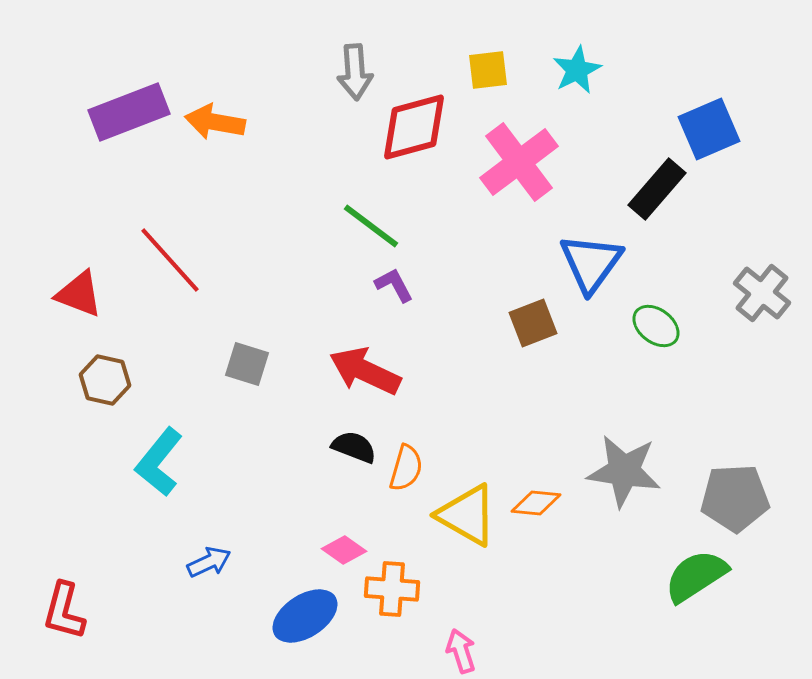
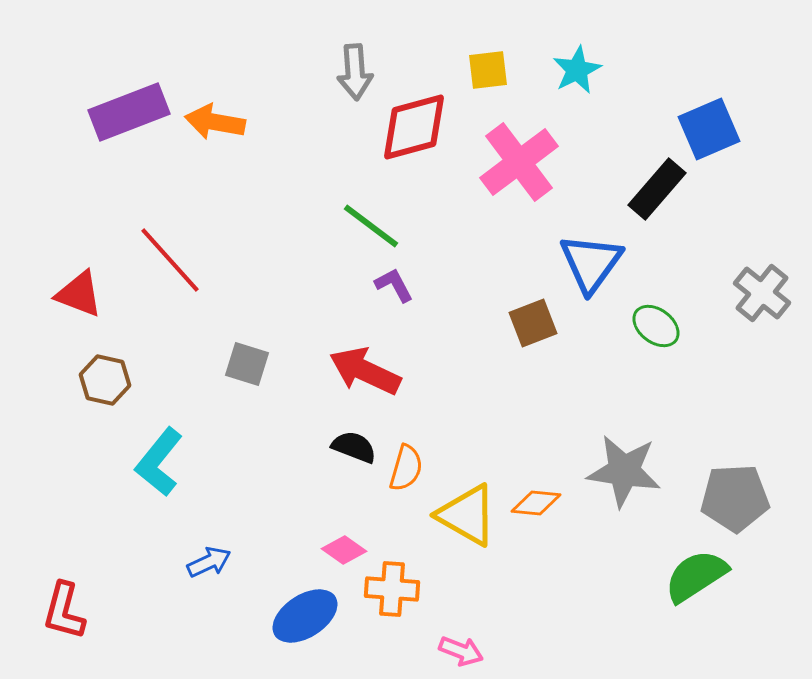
pink arrow: rotated 129 degrees clockwise
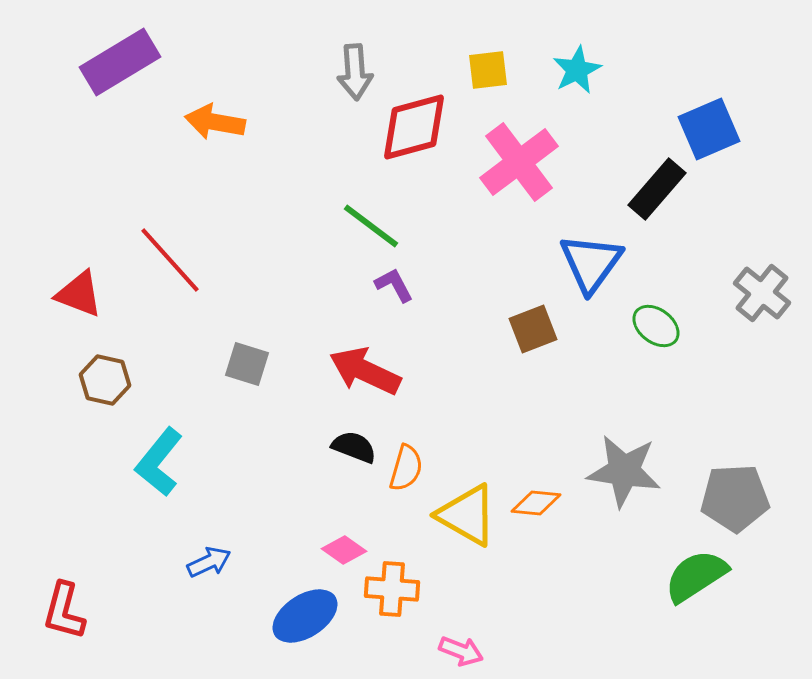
purple rectangle: moved 9 px left, 50 px up; rotated 10 degrees counterclockwise
brown square: moved 6 px down
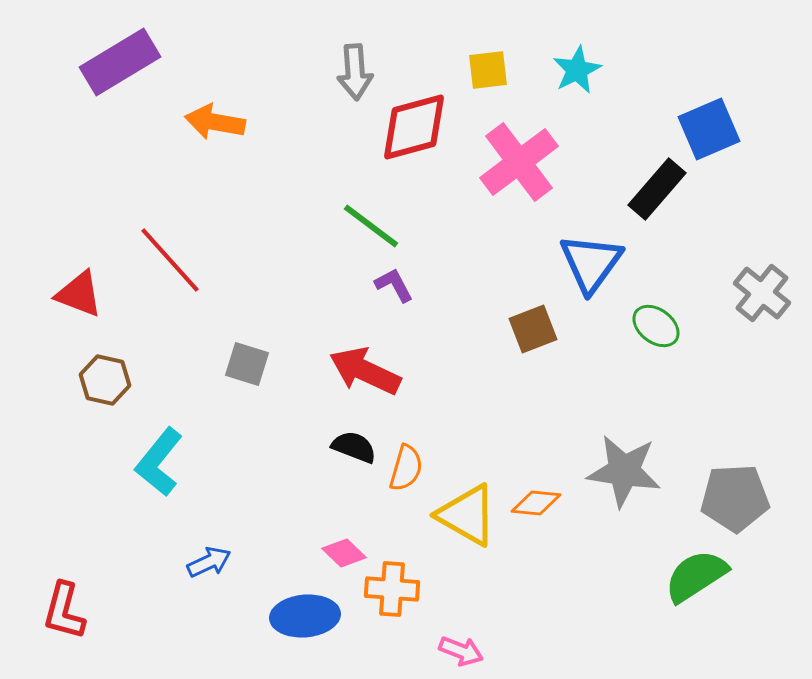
pink diamond: moved 3 px down; rotated 9 degrees clockwise
blue ellipse: rotated 28 degrees clockwise
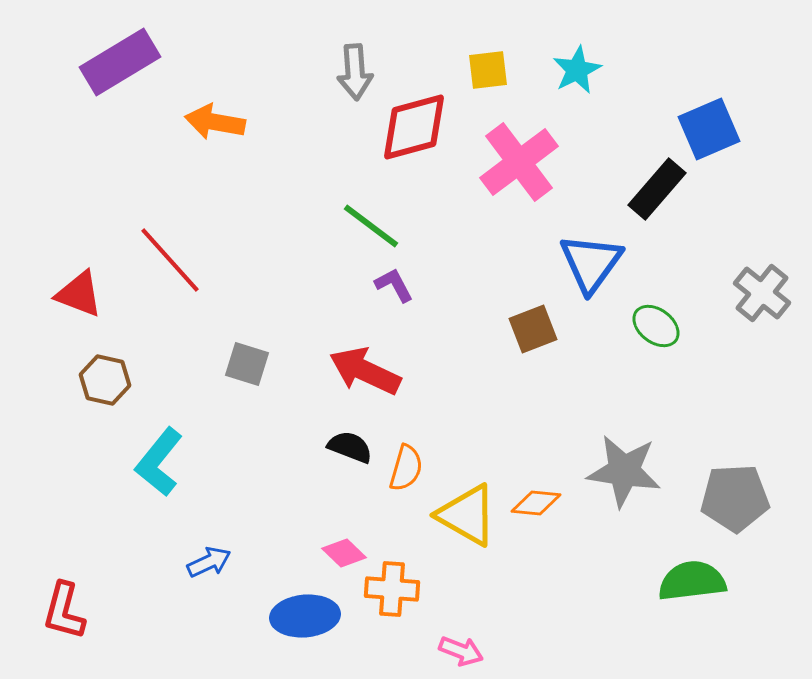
black semicircle: moved 4 px left
green semicircle: moved 4 px left, 5 px down; rotated 26 degrees clockwise
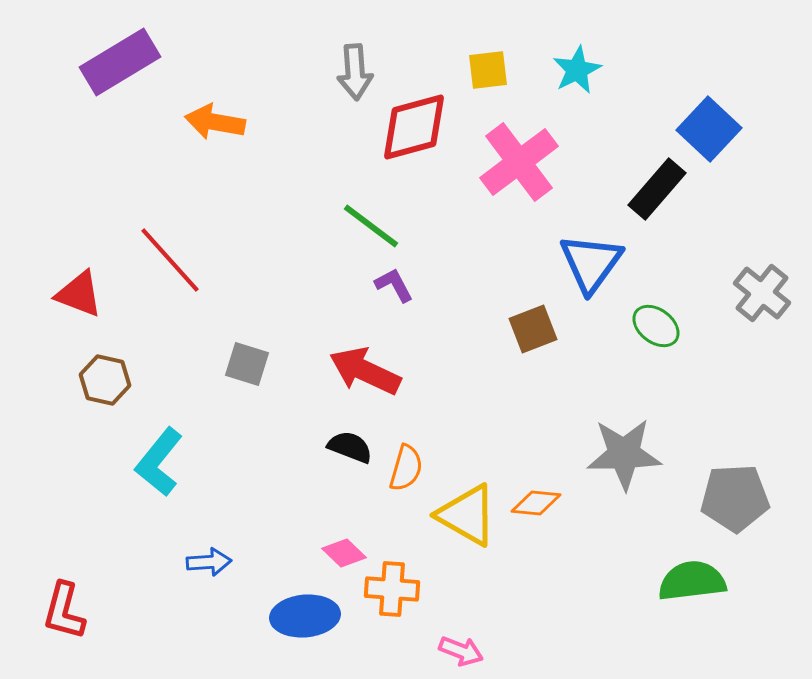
blue square: rotated 24 degrees counterclockwise
gray star: moved 17 px up; rotated 10 degrees counterclockwise
blue arrow: rotated 21 degrees clockwise
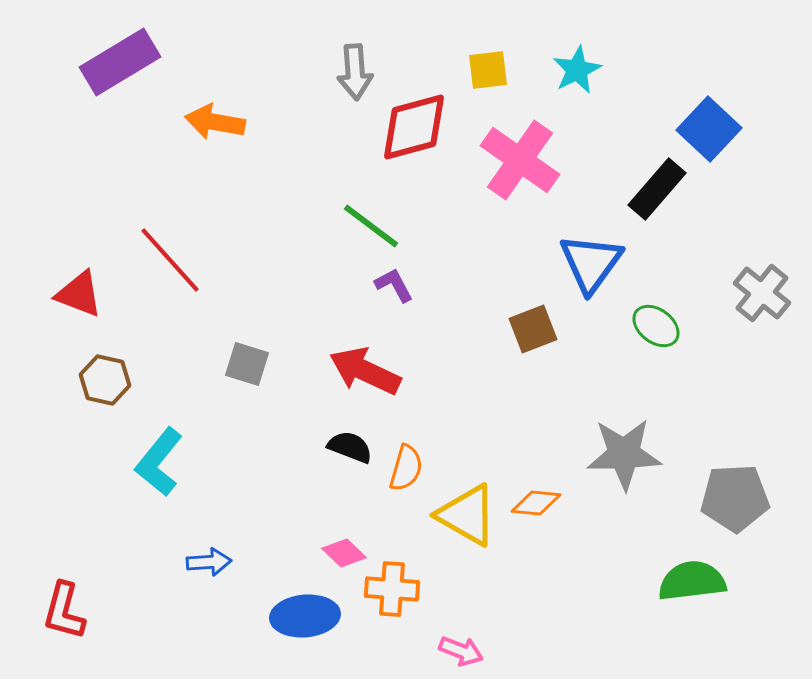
pink cross: moved 1 px right, 2 px up; rotated 18 degrees counterclockwise
